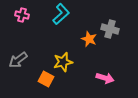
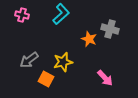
gray arrow: moved 11 px right
pink arrow: rotated 30 degrees clockwise
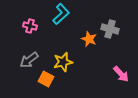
pink cross: moved 8 px right, 11 px down
pink arrow: moved 16 px right, 4 px up
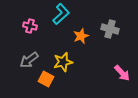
orange star: moved 8 px left, 3 px up; rotated 28 degrees clockwise
pink arrow: moved 1 px right, 1 px up
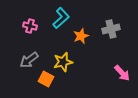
cyan L-shape: moved 4 px down
gray cross: moved 1 px right; rotated 30 degrees counterclockwise
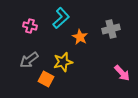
orange star: moved 1 px left, 1 px down; rotated 21 degrees counterclockwise
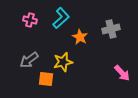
pink cross: moved 6 px up
orange square: rotated 21 degrees counterclockwise
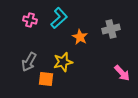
cyan L-shape: moved 2 px left
gray arrow: moved 2 px down; rotated 24 degrees counterclockwise
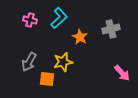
orange square: moved 1 px right
